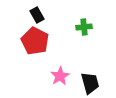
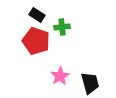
black rectangle: rotated 28 degrees counterclockwise
green cross: moved 22 px left
red pentagon: moved 1 px right; rotated 8 degrees counterclockwise
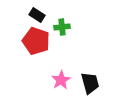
pink star: moved 1 px right, 4 px down
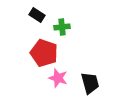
red pentagon: moved 8 px right, 12 px down
pink star: moved 3 px left, 2 px up; rotated 24 degrees counterclockwise
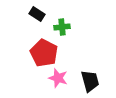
black rectangle: moved 1 px up
red pentagon: rotated 8 degrees clockwise
black trapezoid: moved 2 px up
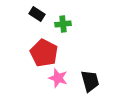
green cross: moved 1 px right, 3 px up
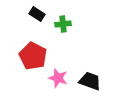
red pentagon: moved 11 px left, 3 px down
black trapezoid: rotated 55 degrees counterclockwise
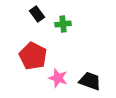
black rectangle: rotated 21 degrees clockwise
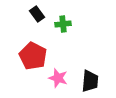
black trapezoid: rotated 75 degrees clockwise
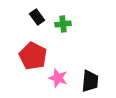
black rectangle: moved 3 px down
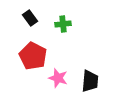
black rectangle: moved 7 px left, 1 px down
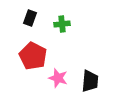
black rectangle: rotated 56 degrees clockwise
green cross: moved 1 px left
